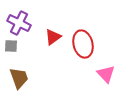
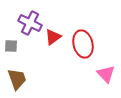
purple cross: moved 11 px right
brown trapezoid: moved 2 px left, 1 px down
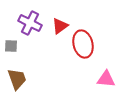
red triangle: moved 7 px right, 11 px up
pink triangle: moved 5 px down; rotated 42 degrees counterclockwise
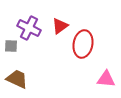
purple cross: moved 1 px left, 5 px down
red ellipse: rotated 24 degrees clockwise
brown trapezoid: rotated 45 degrees counterclockwise
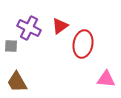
brown trapezoid: moved 3 px down; rotated 145 degrees counterclockwise
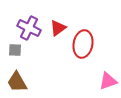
red triangle: moved 2 px left, 2 px down
gray square: moved 4 px right, 4 px down
pink triangle: moved 2 px right, 2 px down; rotated 24 degrees counterclockwise
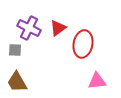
pink triangle: moved 11 px left; rotated 12 degrees clockwise
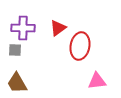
purple cross: moved 6 px left; rotated 25 degrees counterclockwise
red ellipse: moved 3 px left, 2 px down
brown trapezoid: moved 1 px down
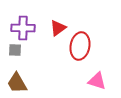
pink triangle: rotated 24 degrees clockwise
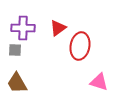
pink triangle: moved 2 px right, 1 px down
